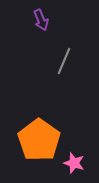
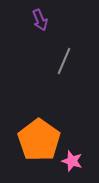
purple arrow: moved 1 px left
pink star: moved 2 px left, 2 px up
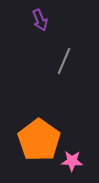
pink star: rotated 15 degrees counterclockwise
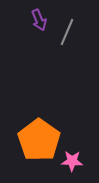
purple arrow: moved 1 px left
gray line: moved 3 px right, 29 px up
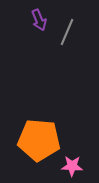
orange pentagon: rotated 30 degrees counterclockwise
pink star: moved 5 px down
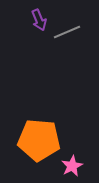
gray line: rotated 44 degrees clockwise
pink star: rotated 30 degrees counterclockwise
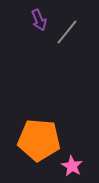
gray line: rotated 28 degrees counterclockwise
pink star: rotated 15 degrees counterclockwise
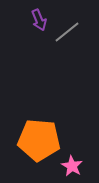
gray line: rotated 12 degrees clockwise
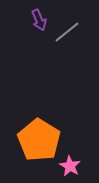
orange pentagon: rotated 27 degrees clockwise
pink star: moved 2 px left
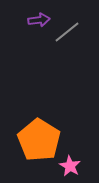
purple arrow: rotated 75 degrees counterclockwise
